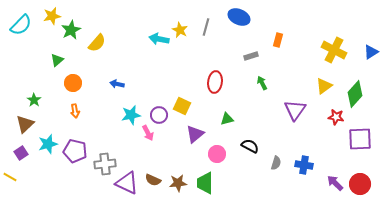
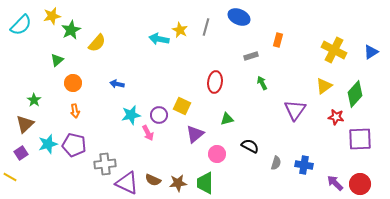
purple pentagon at (75, 151): moved 1 px left, 6 px up
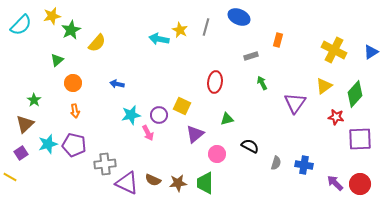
purple triangle at (295, 110): moved 7 px up
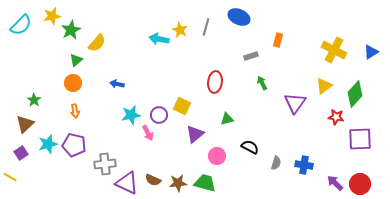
green triangle at (57, 60): moved 19 px right
black semicircle at (250, 146): moved 1 px down
pink circle at (217, 154): moved 2 px down
green trapezoid at (205, 183): rotated 105 degrees clockwise
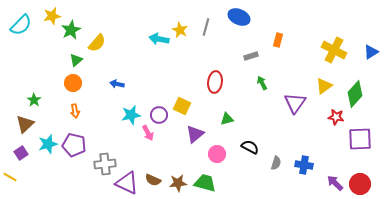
pink circle at (217, 156): moved 2 px up
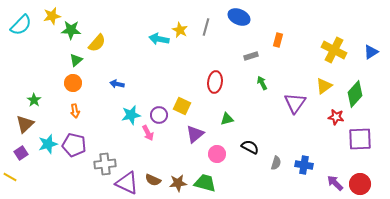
green star at (71, 30): rotated 30 degrees clockwise
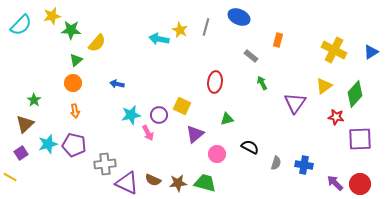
gray rectangle at (251, 56): rotated 56 degrees clockwise
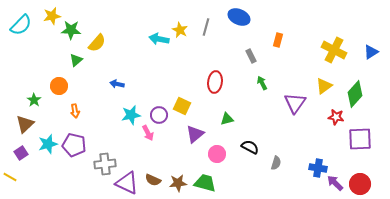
gray rectangle at (251, 56): rotated 24 degrees clockwise
orange circle at (73, 83): moved 14 px left, 3 px down
blue cross at (304, 165): moved 14 px right, 3 px down
